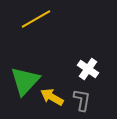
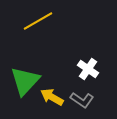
yellow line: moved 2 px right, 2 px down
gray L-shape: rotated 115 degrees clockwise
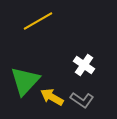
white cross: moved 4 px left, 4 px up
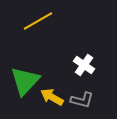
gray L-shape: rotated 20 degrees counterclockwise
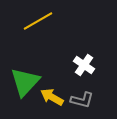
green triangle: moved 1 px down
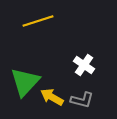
yellow line: rotated 12 degrees clockwise
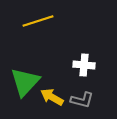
white cross: rotated 30 degrees counterclockwise
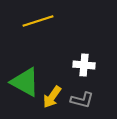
green triangle: rotated 44 degrees counterclockwise
yellow arrow: rotated 85 degrees counterclockwise
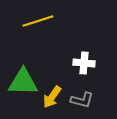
white cross: moved 2 px up
green triangle: moved 2 px left; rotated 28 degrees counterclockwise
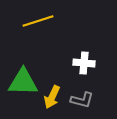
yellow arrow: rotated 10 degrees counterclockwise
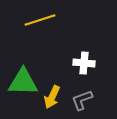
yellow line: moved 2 px right, 1 px up
gray L-shape: rotated 145 degrees clockwise
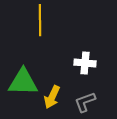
yellow line: rotated 72 degrees counterclockwise
white cross: moved 1 px right
gray L-shape: moved 3 px right, 2 px down
